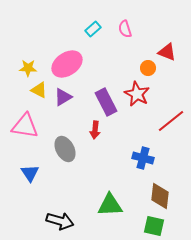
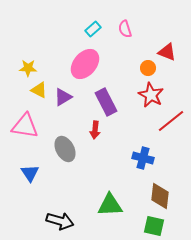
pink ellipse: moved 18 px right; rotated 16 degrees counterclockwise
red star: moved 14 px right, 1 px down
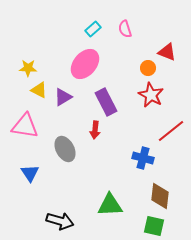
red line: moved 10 px down
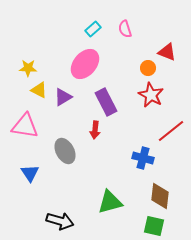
gray ellipse: moved 2 px down
green triangle: moved 3 px up; rotated 12 degrees counterclockwise
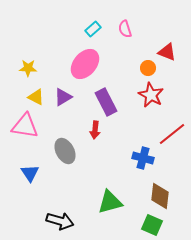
yellow triangle: moved 3 px left, 7 px down
red line: moved 1 px right, 3 px down
green square: moved 2 px left, 1 px up; rotated 10 degrees clockwise
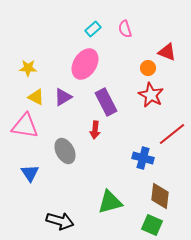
pink ellipse: rotated 8 degrees counterclockwise
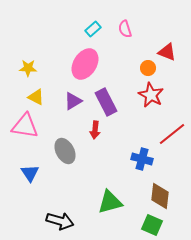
purple triangle: moved 10 px right, 4 px down
blue cross: moved 1 px left, 1 px down
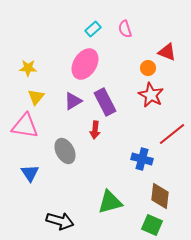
yellow triangle: rotated 42 degrees clockwise
purple rectangle: moved 1 px left
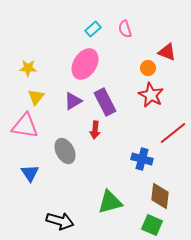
red line: moved 1 px right, 1 px up
